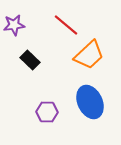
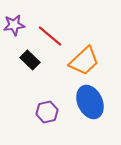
red line: moved 16 px left, 11 px down
orange trapezoid: moved 5 px left, 6 px down
purple hexagon: rotated 15 degrees counterclockwise
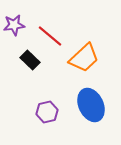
orange trapezoid: moved 3 px up
blue ellipse: moved 1 px right, 3 px down
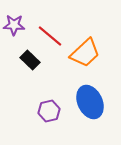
purple star: rotated 10 degrees clockwise
orange trapezoid: moved 1 px right, 5 px up
blue ellipse: moved 1 px left, 3 px up
purple hexagon: moved 2 px right, 1 px up
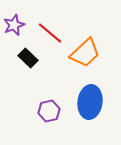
purple star: rotated 25 degrees counterclockwise
red line: moved 3 px up
black rectangle: moved 2 px left, 2 px up
blue ellipse: rotated 32 degrees clockwise
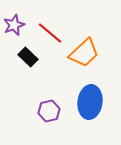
orange trapezoid: moved 1 px left
black rectangle: moved 1 px up
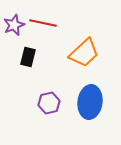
red line: moved 7 px left, 10 px up; rotated 28 degrees counterclockwise
black rectangle: rotated 60 degrees clockwise
purple hexagon: moved 8 px up
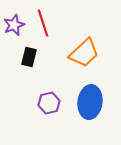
red line: rotated 60 degrees clockwise
black rectangle: moved 1 px right
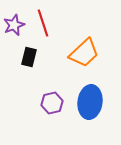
purple hexagon: moved 3 px right
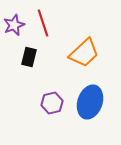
blue ellipse: rotated 12 degrees clockwise
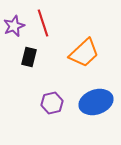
purple star: moved 1 px down
blue ellipse: moved 6 px right; rotated 52 degrees clockwise
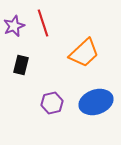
black rectangle: moved 8 px left, 8 px down
